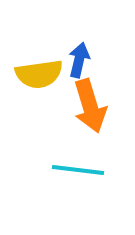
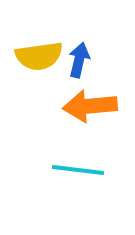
yellow semicircle: moved 18 px up
orange arrow: rotated 102 degrees clockwise
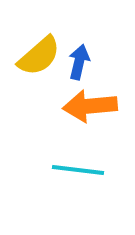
yellow semicircle: rotated 33 degrees counterclockwise
blue arrow: moved 2 px down
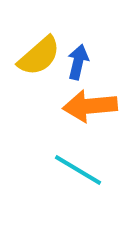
blue arrow: moved 1 px left
cyan line: rotated 24 degrees clockwise
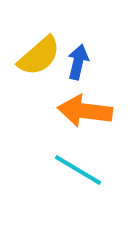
orange arrow: moved 5 px left, 5 px down; rotated 12 degrees clockwise
